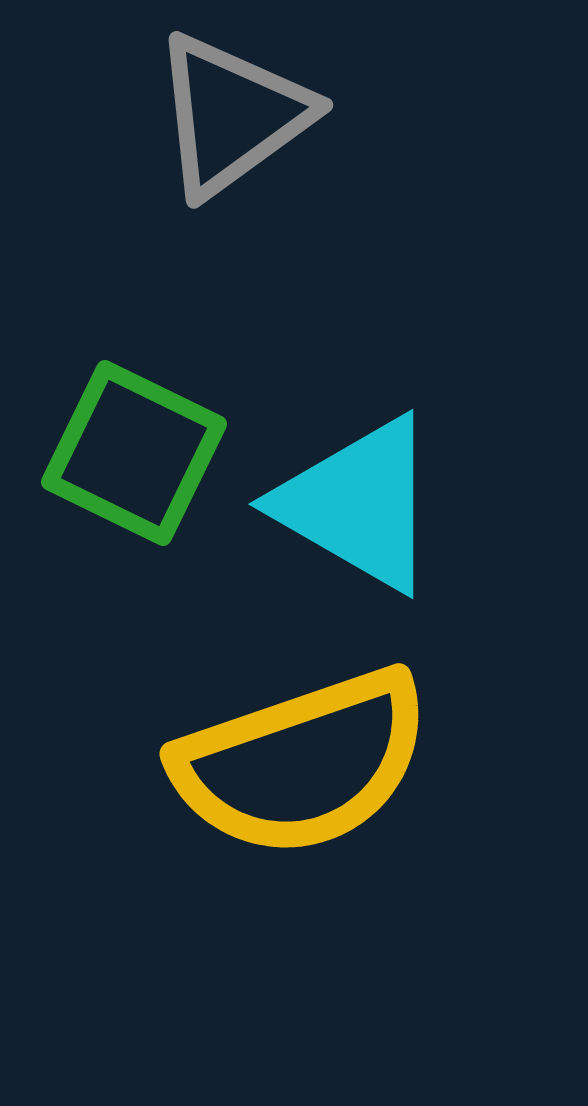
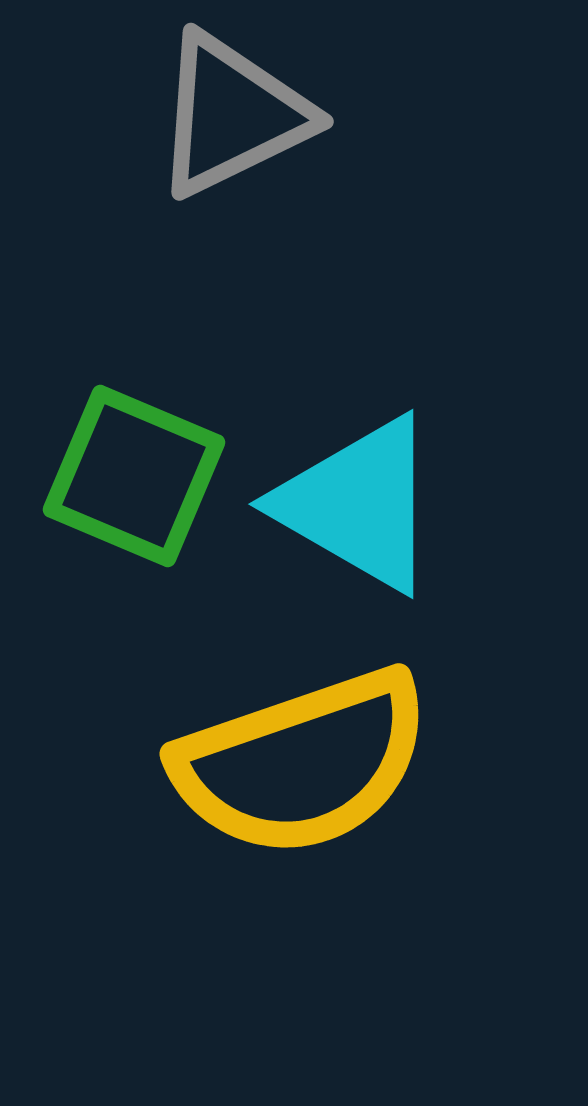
gray triangle: rotated 10 degrees clockwise
green square: moved 23 px down; rotated 3 degrees counterclockwise
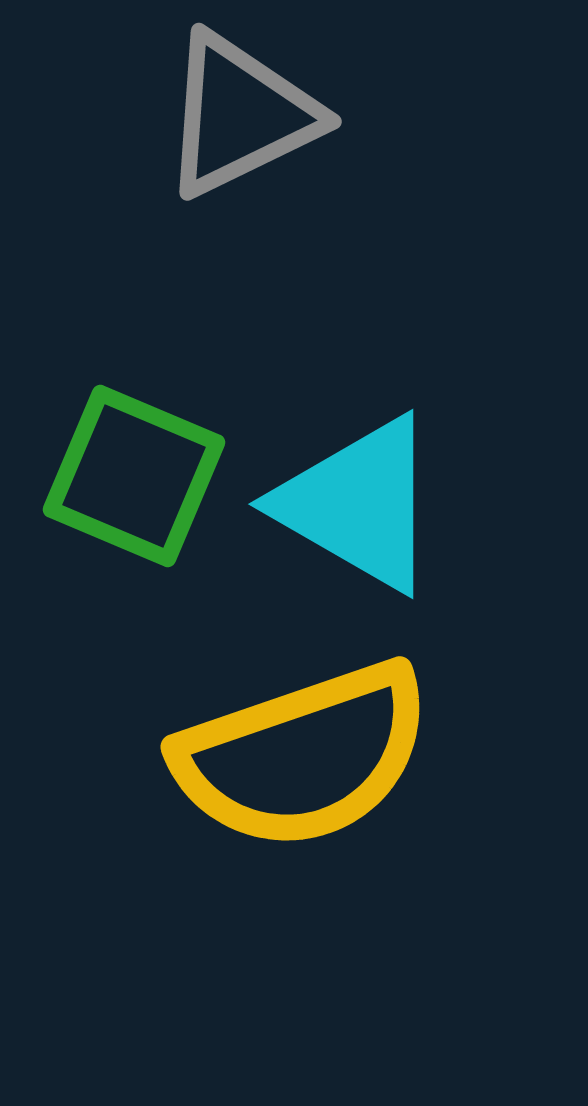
gray triangle: moved 8 px right
yellow semicircle: moved 1 px right, 7 px up
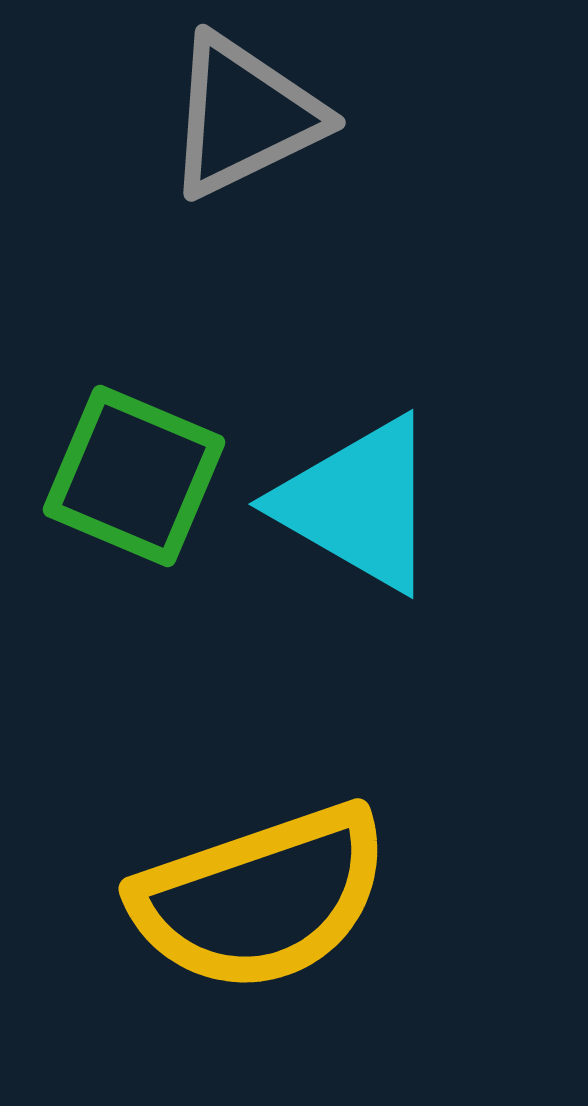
gray triangle: moved 4 px right, 1 px down
yellow semicircle: moved 42 px left, 142 px down
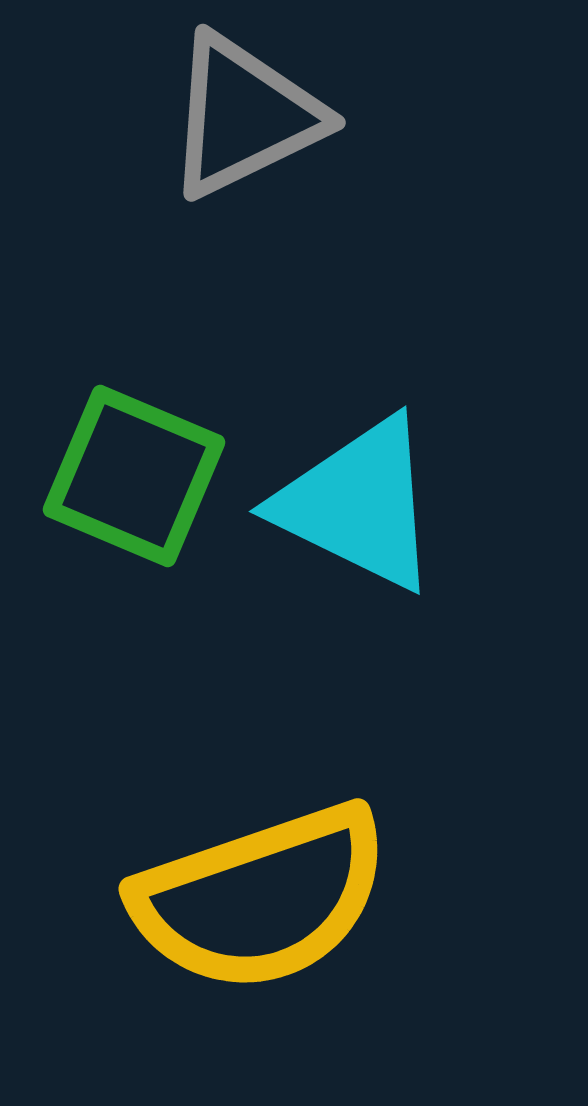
cyan triangle: rotated 4 degrees counterclockwise
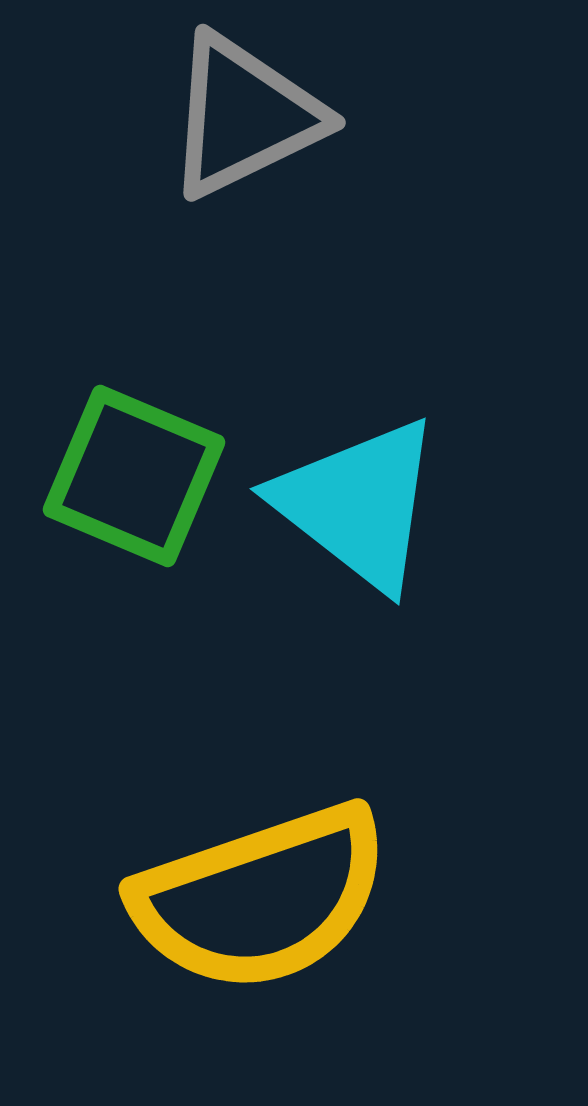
cyan triangle: rotated 12 degrees clockwise
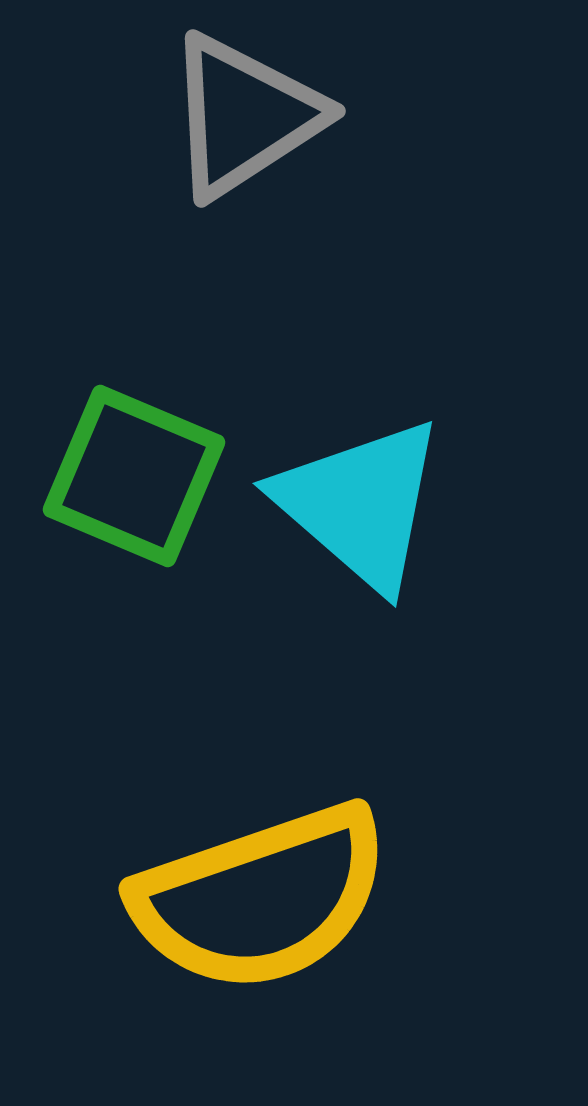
gray triangle: rotated 7 degrees counterclockwise
cyan triangle: moved 2 px right; rotated 3 degrees clockwise
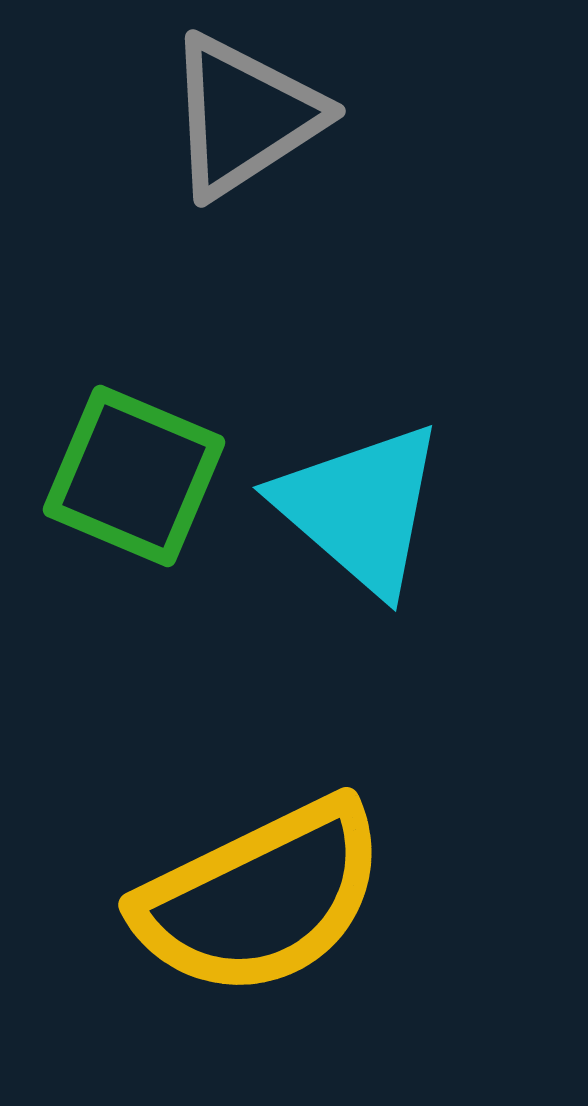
cyan triangle: moved 4 px down
yellow semicircle: rotated 7 degrees counterclockwise
